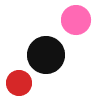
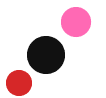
pink circle: moved 2 px down
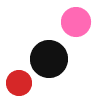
black circle: moved 3 px right, 4 px down
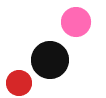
black circle: moved 1 px right, 1 px down
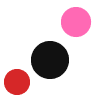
red circle: moved 2 px left, 1 px up
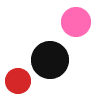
red circle: moved 1 px right, 1 px up
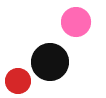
black circle: moved 2 px down
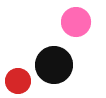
black circle: moved 4 px right, 3 px down
